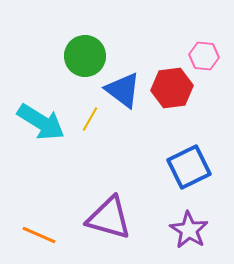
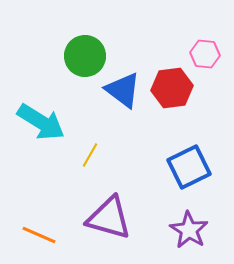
pink hexagon: moved 1 px right, 2 px up
yellow line: moved 36 px down
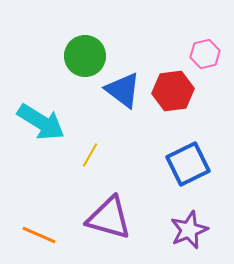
pink hexagon: rotated 20 degrees counterclockwise
red hexagon: moved 1 px right, 3 px down
blue square: moved 1 px left, 3 px up
purple star: rotated 18 degrees clockwise
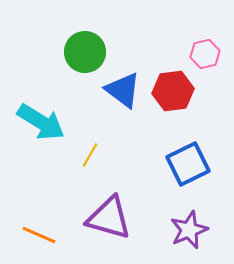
green circle: moved 4 px up
